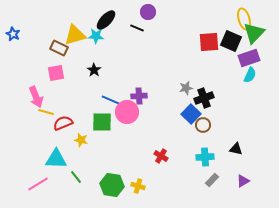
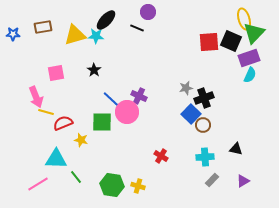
blue star: rotated 24 degrees counterclockwise
brown rectangle: moved 16 px left, 21 px up; rotated 36 degrees counterclockwise
purple cross: rotated 28 degrees clockwise
blue line: rotated 20 degrees clockwise
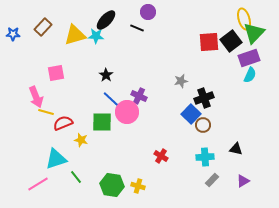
brown rectangle: rotated 36 degrees counterclockwise
black square: rotated 30 degrees clockwise
black star: moved 12 px right, 5 px down
gray star: moved 5 px left, 7 px up
cyan triangle: rotated 20 degrees counterclockwise
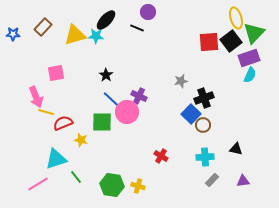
yellow ellipse: moved 8 px left, 1 px up
purple triangle: rotated 24 degrees clockwise
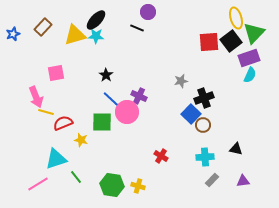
black ellipse: moved 10 px left
blue star: rotated 24 degrees counterclockwise
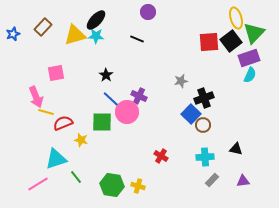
black line: moved 11 px down
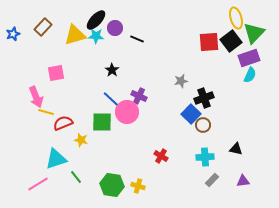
purple circle: moved 33 px left, 16 px down
black star: moved 6 px right, 5 px up
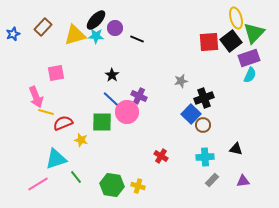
black star: moved 5 px down
